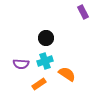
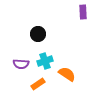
purple rectangle: rotated 24 degrees clockwise
black circle: moved 8 px left, 4 px up
orange rectangle: moved 1 px left
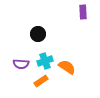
orange semicircle: moved 7 px up
orange rectangle: moved 3 px right, 3 px up
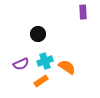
purple semicircle: rotated 28 degrees counterclockwise
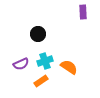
orange semicircle: moved 2 px right
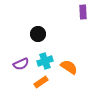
orange rectangle: moved 1 px down
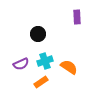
purple rectangle: moved 6 px left, 5 px down
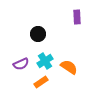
cyan cross: rotated 14 degrees counterclockwise
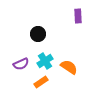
purple rectangle: moved 1 px right, 1 px up
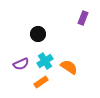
purple rectangle: moved 5 px right, 2 px down; rotated 24 degrees clockwise
